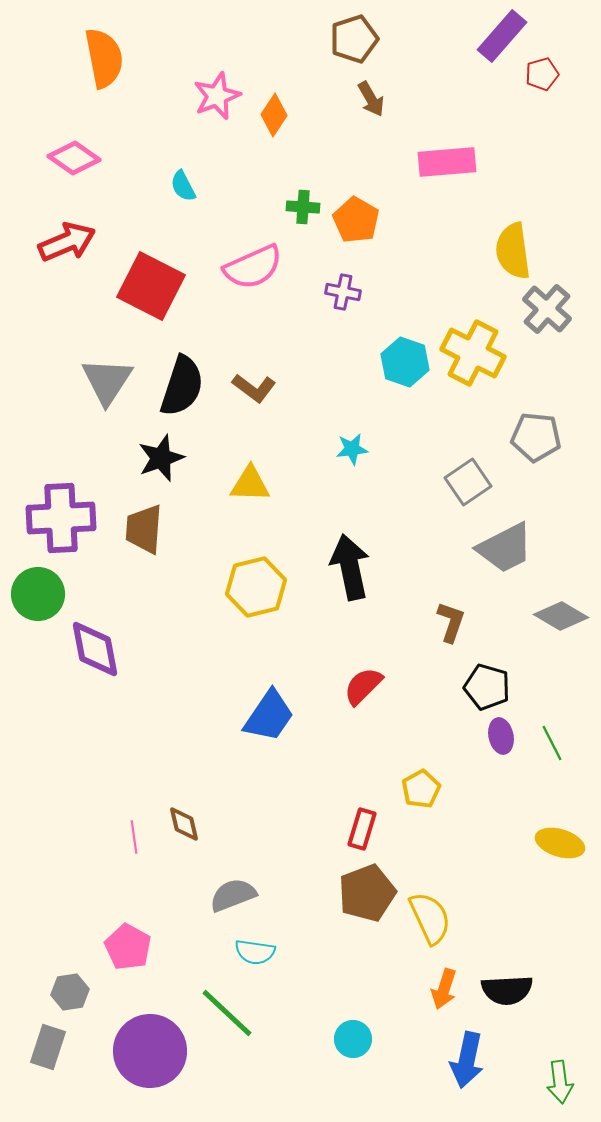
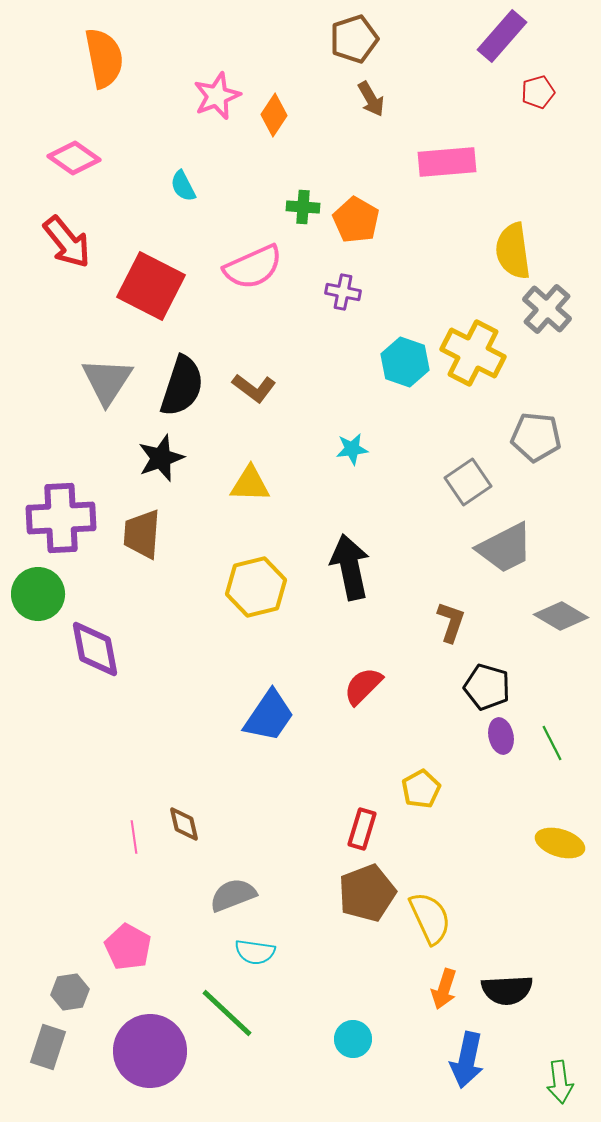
red pentagon at (542, 74): moved 4 px left, 18 px down
red arrow at (67, 242): rotated 74 degrees clockwise
brown trapezoid at (144, 529): moved 2 px left, 5 px down
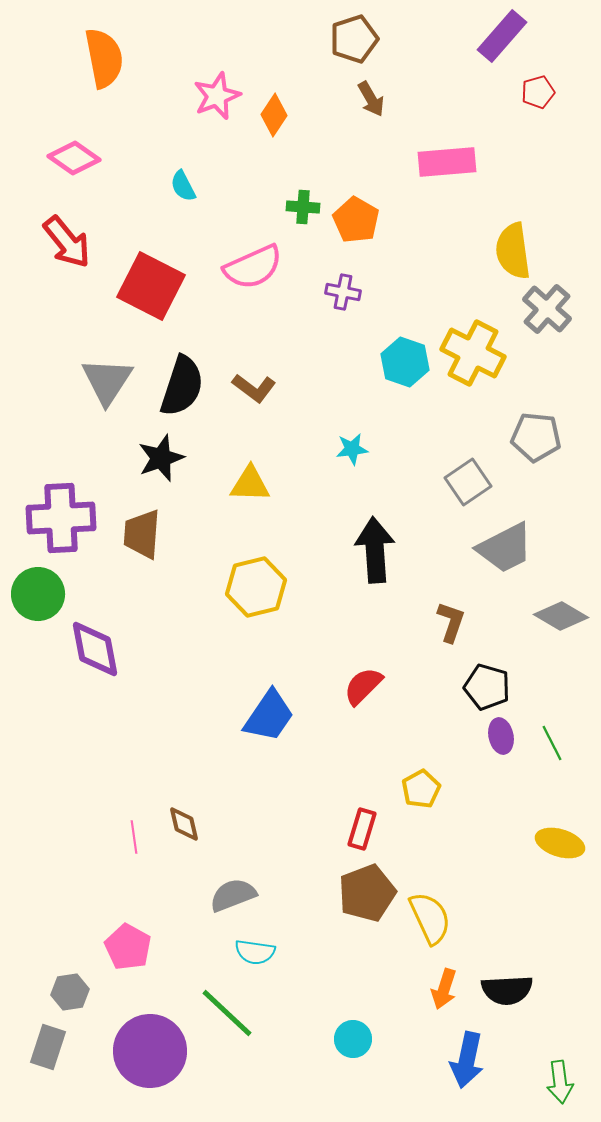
black arrow at (350, 567): moved 25 px right, 17 px up; rotated 8 degrees clockwise
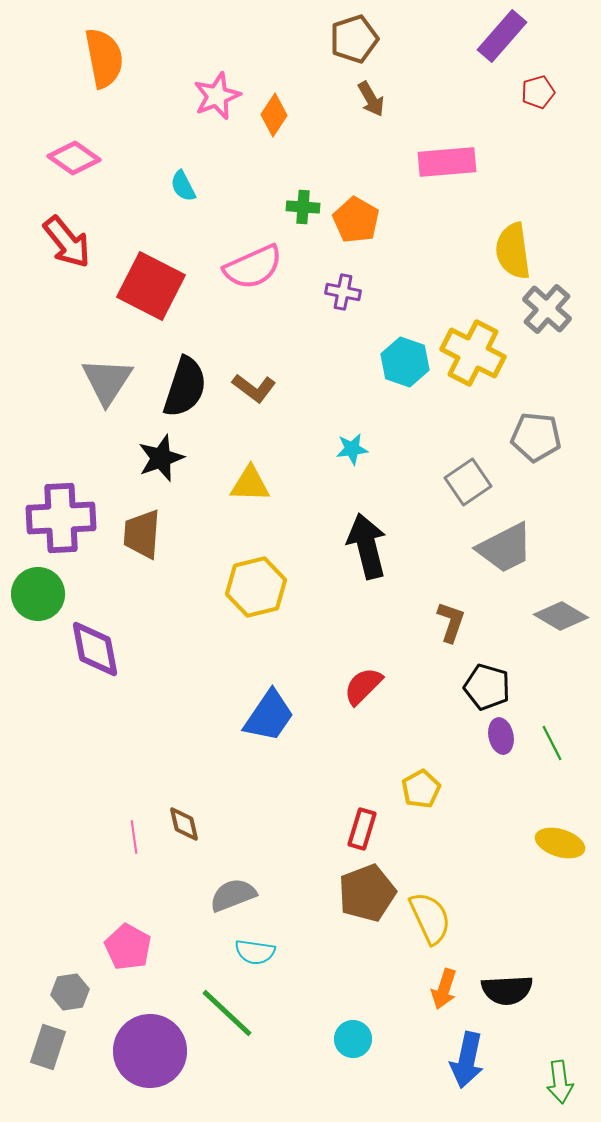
black semicircle at (182, 386): moved 3 px right, 1 px down
black arrow at (375, 550): moved 8 px left, 4 px up; rotated 10 degrees counterclockwise
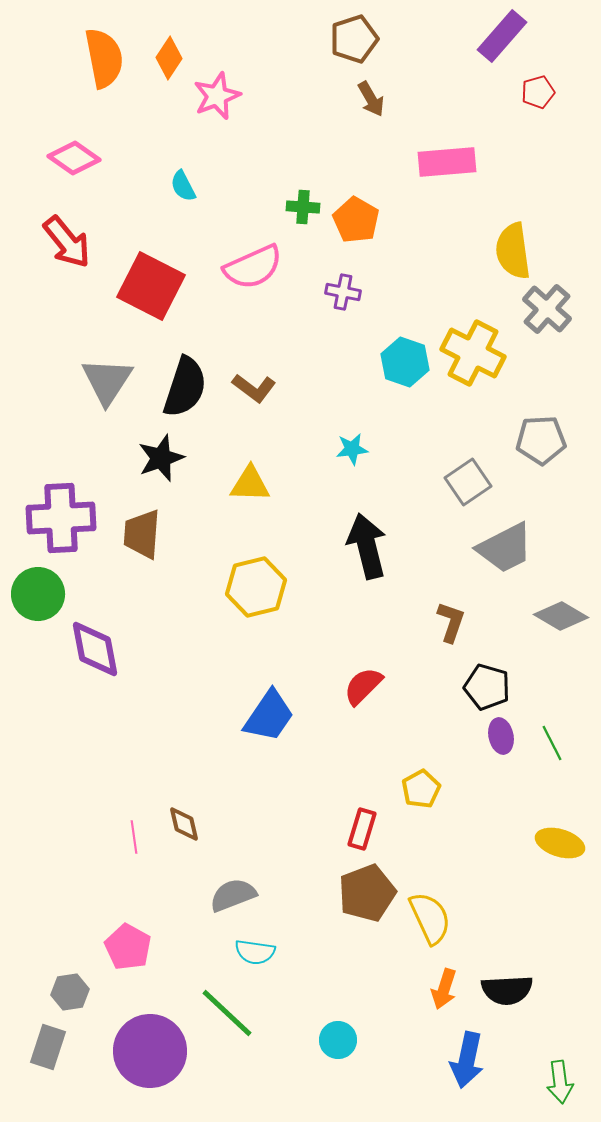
orange diamond at (274, 115): moved 105 px left, 57 px up
gray pentagon at (536, 437): moved 5 px right, 3 px down; rotated 9 degrees counterclockwise
cyan circle at (353, 1039): moved 15 px left, 1 px down
